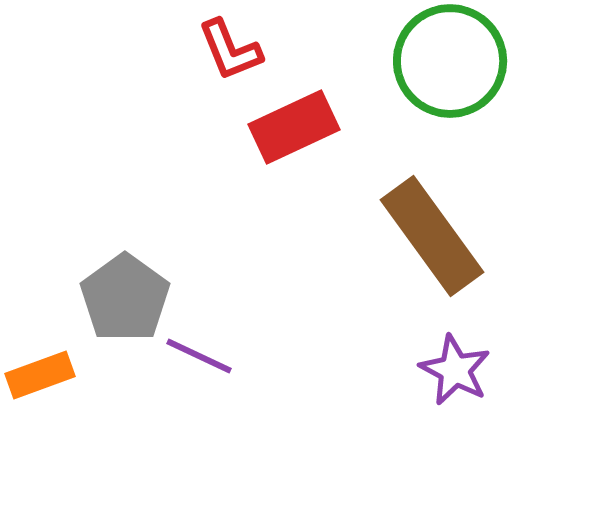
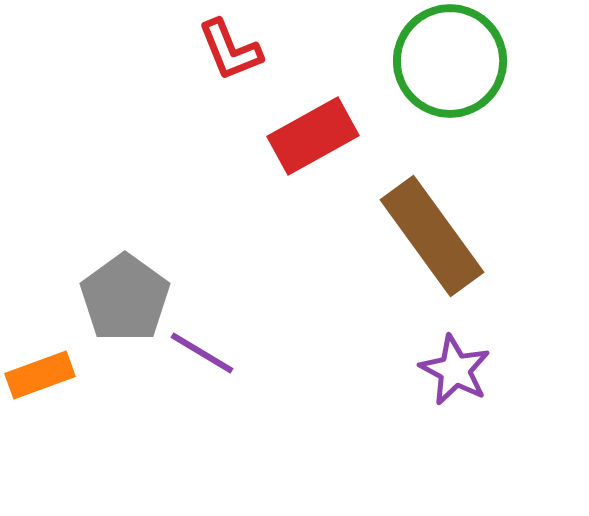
red rectangle: moved 19 px right, 9 px down; rotated 4 degrees counterclockwise
purple line: moved 3 px right, 3 px up; rotated 6 degrees clockwise
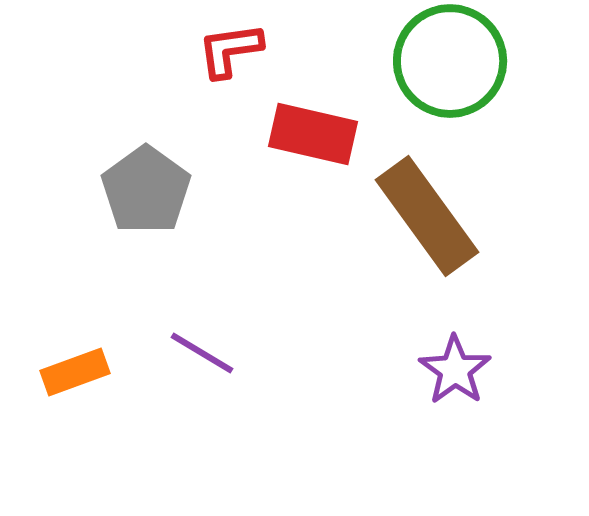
red L-shape: rotated 104 degrees clockwise
red rectangle: moved 2 px up; rotated 42 degrees clockwise
brown rectangle: moved 5 px left, 20 px up
gray pentagon: moved 21 px right, 108 px up
purple star: rotated 8 degrees clockwise
orange rectangle: moved 35 px right, 3 px up
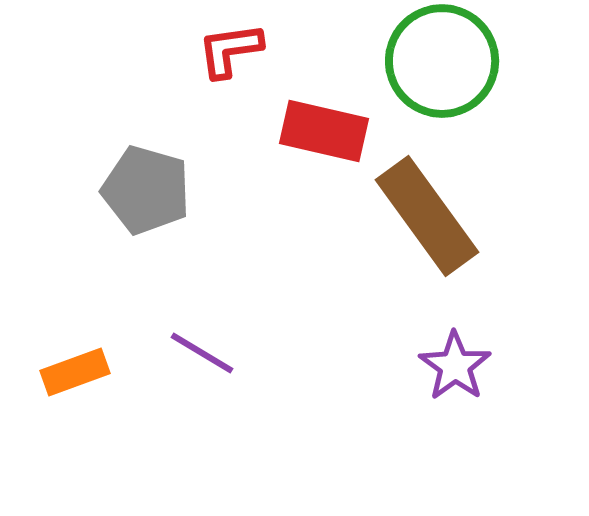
green circle: moved 8 px left
red rectangle: moved 11 px right, 3 px up
gray pentagon: rotated 20 degrees counterclockwise
purple star: moved 4 px up
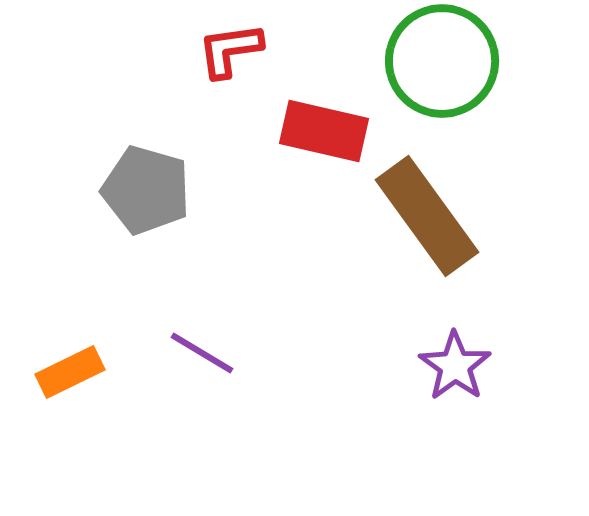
orange rectangle: moved 5 px left; rotated 6 degrees counterclockwise
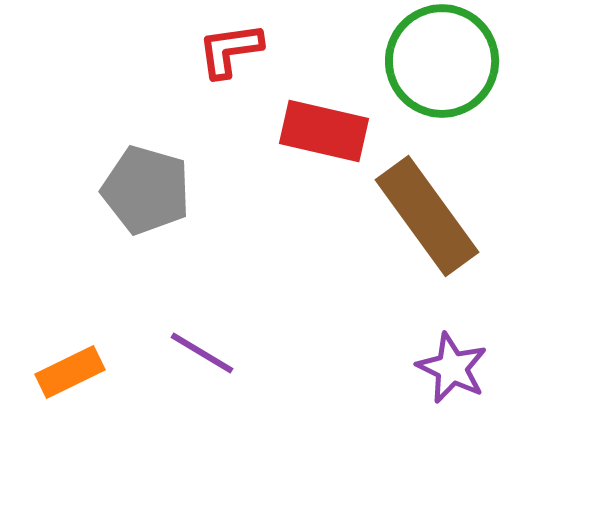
purple star: moved 3 px left, 2 px down; rotated 10 degrees counterclockwise
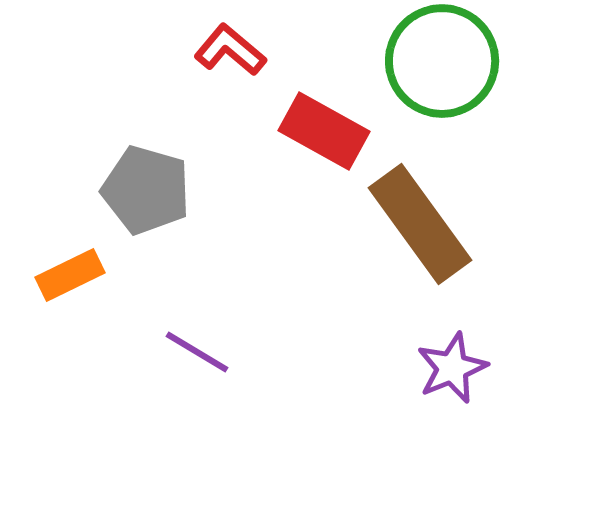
red L-shape: rotated 48 degrees clockwise
red rectangle: rotated 16 degrees clockwise
brown rectangle: moved 7 px left, 8 px down
purple line: moved 5 px left, 1 px up
purple star: rotated 24 degrees clockwise
orange rectangle: moved 97 px up
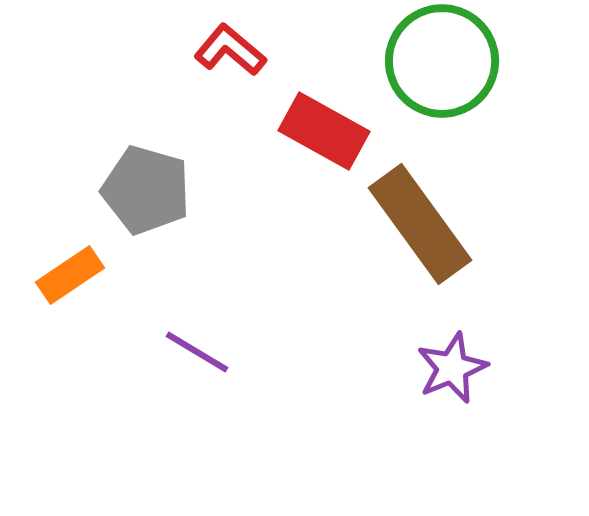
orange rectangle: rotated 8 degrees counterclockwise
